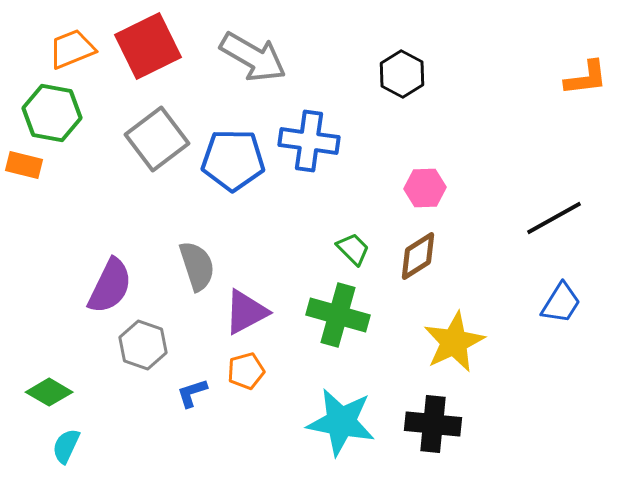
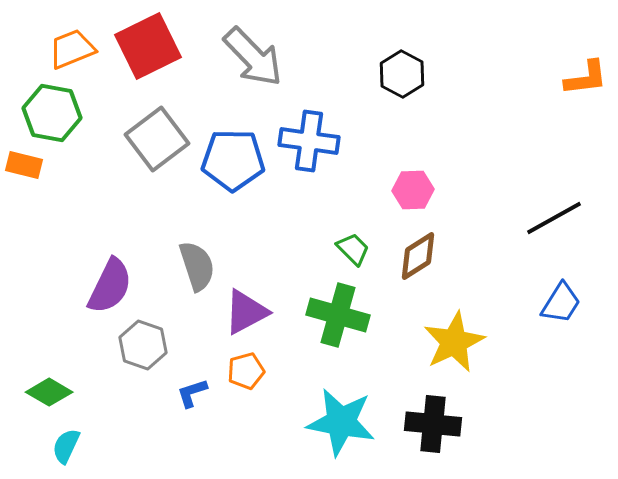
gray arrow: rotated 16 degrees clockwise
pink hexagon: moved 12 px left, 2 px down
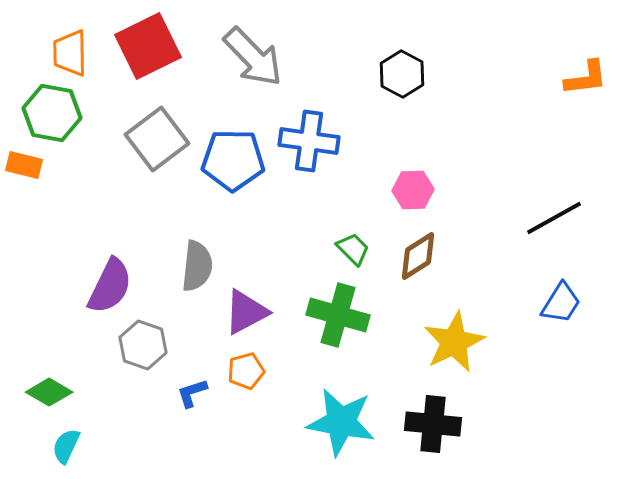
orange trapezoid: moved 2 px left, 4 px down; rotated 69 degrees counterclockwise
gray semicircle: rotated 24 degrees clockwise
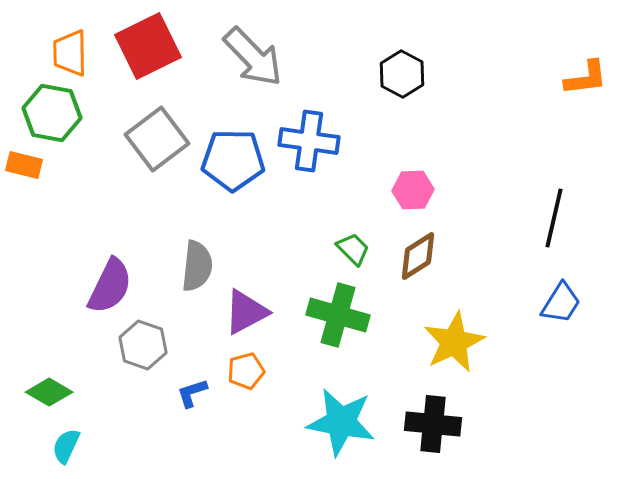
black line: rotated 48 degrees counterclockwise
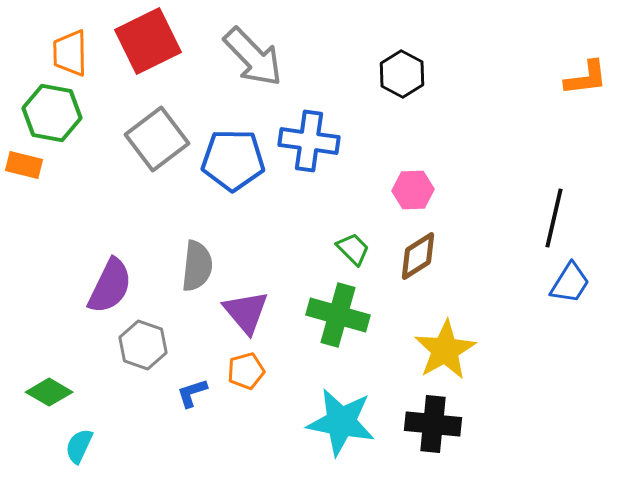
red square: moved 5 px up
blue trapezoid: moved 9 px right, 20 px up
purple triangle: rotated 42 degrees counterclockwise
yellow star: moved 9 px left, 8 px down; rotated 4 degrees counterclockwise
cyan semicircle: moved 13 px right
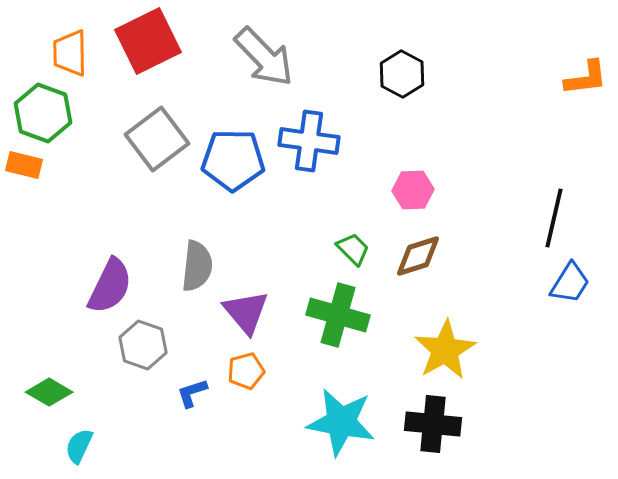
gray arrow: moved 11 px right
green hexagon: moved 9 px left; rotated 10 degrees clockwise
brown diamond: rotated 15 degrees clockwise
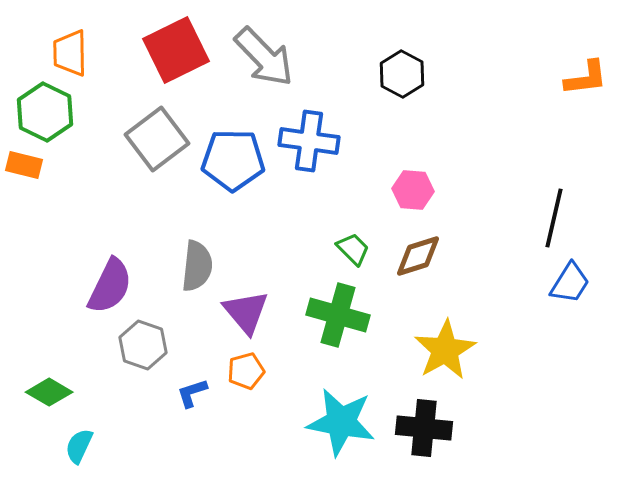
red square: moved 28 px right, 9 px down
green hexagon: moved 2 px right, 1 px up; rotated 6 degrees clockwise
pink hexagon: rotated 6 degrees clockwise
black cross: moved 9 px left, 4 px down
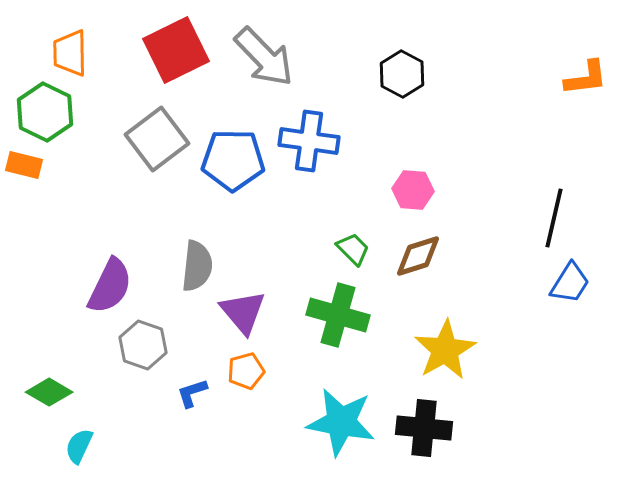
purple triangle: moved 3 px left
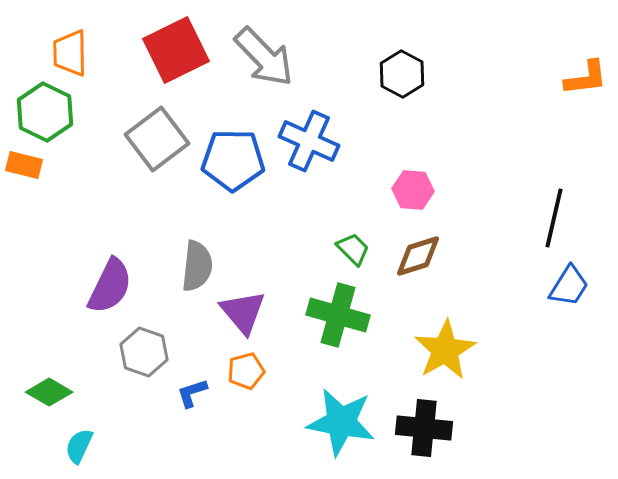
blue cross: rotated 16 degrees clockwise
blue trapezoid: moved 1 px left, 3 px down
gray hexagon: moved 1 px right, 7 px down
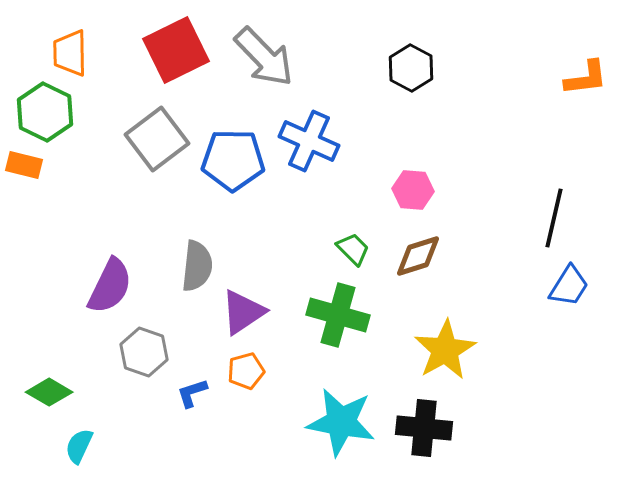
black hexagon: moved 9 px right, 6 px up
purple triangle: rotated 36 degrees clockwise
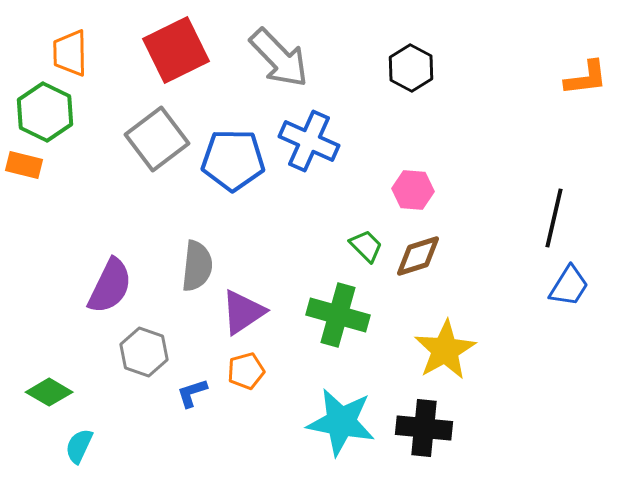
gray arrow: moved 15 px right, 1 px down
green trapezoid: moved 13 px right, 3 px up
